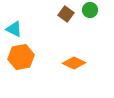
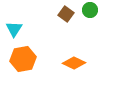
cyan triangle: rotated 36 degrees clockwise
orange hexagon: moved 2 px right, 2 px down
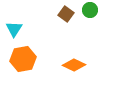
orange diamond: moved 2 px down
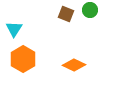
brown square: rotated 14 degrees counterclockwise
orange hexagon: rotated 20 degrees counterclockwise
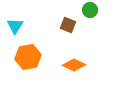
brown square: moved 2 px right, 11 px down
cyan triangle: moved 1 px right, 3 px up
orange hexagon: moved 5 px right, 2 px up; rotated 20 degrees clockwise
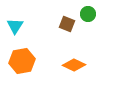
green circle: moved 2 px left, 4 px down
brown square: moved 1 px left, 1 px up
orange hexagon: moved 6 px left, 4 px down
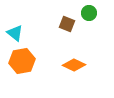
green circle: moved 1 px right, 1 px up
cyan triangle: moved 7 px down; rotated 24 degrees counterclockwise
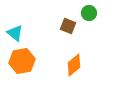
brown square: moved 1 px right, 2 px down
orange diamond: rotated 65 degrees counterclockwise
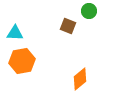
green circle: moved 2 px up
cyan triangle: rotated 36 degrees counterclockwise
orange diamond: moved 6 px right, 14 px down
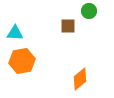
brown square: rotated 21 degrees counterclockwise
